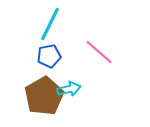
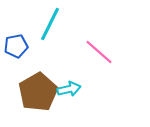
blue pentagon: moved 33 px left, 10 px up
brown pentagon: moved 6 px left, 4 px up
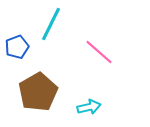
cyan line: moved 1 px right
blue pentagon: moved 1 px right, 1 px down; rotated 10 degrees counterclockwise
cyan arrow: moved 20 px right, 18 px down
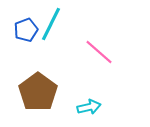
blue pentagon: moved 9 px right, 17 px up
brown pentagon: rotated 6 degrees counterclockwise
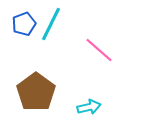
blue pentagon: moved 2 px left, 6 px up
pink line: moved 2 px up
brown pentagon: moved 2 px left
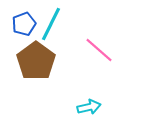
brown pentagon: moved 31 px up
